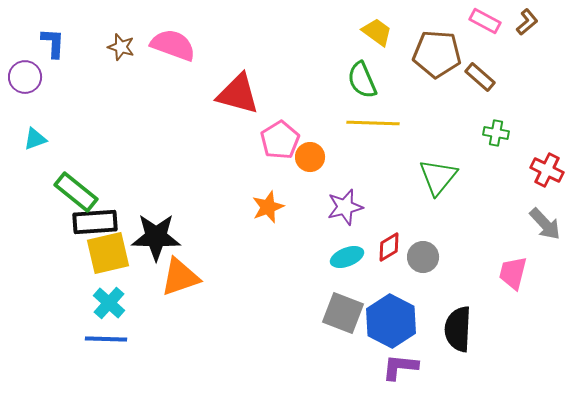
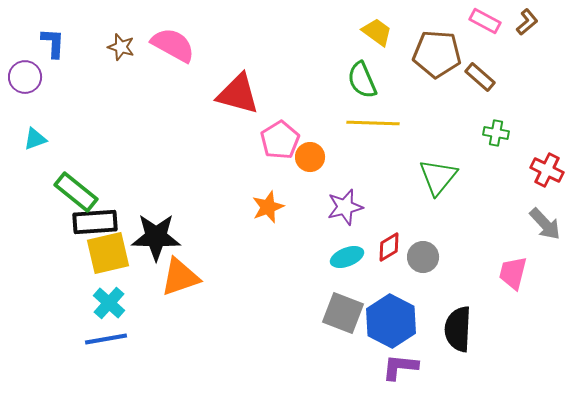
pink semicircle: rotated 9 degrees clockwise
blue line: rotated 12 degrees counterclockwise
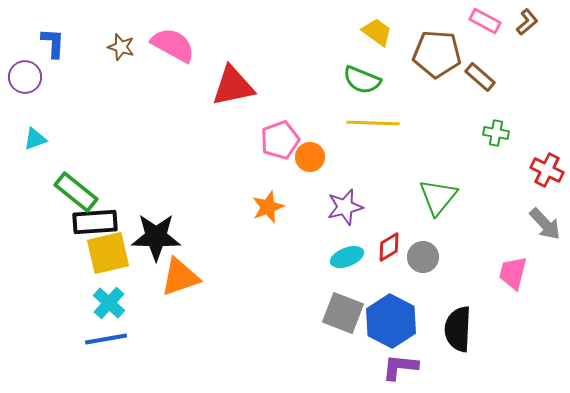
green semicircle: rotated 45 degrees counterclockwise
red triangle: moved 5 px left, 8 px up; rotated 27 degrees counterclockwise
pink pentagon: rotated 12 degrees clockwise
green triangle: moved 20 px down
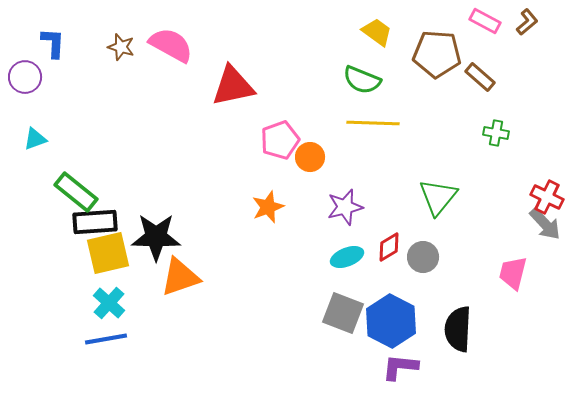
pink semicircle: moved 2 px left
red cross: moved 27 px down
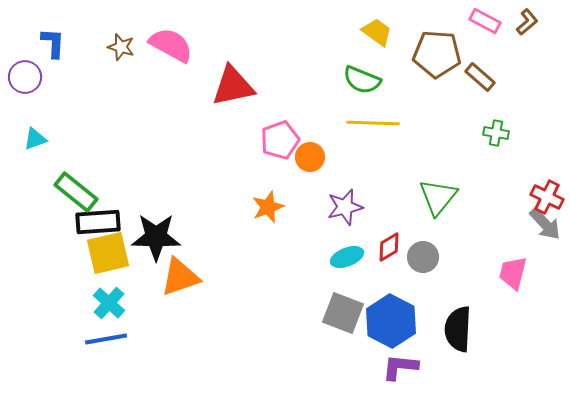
black rectangle: moved 3 px right
